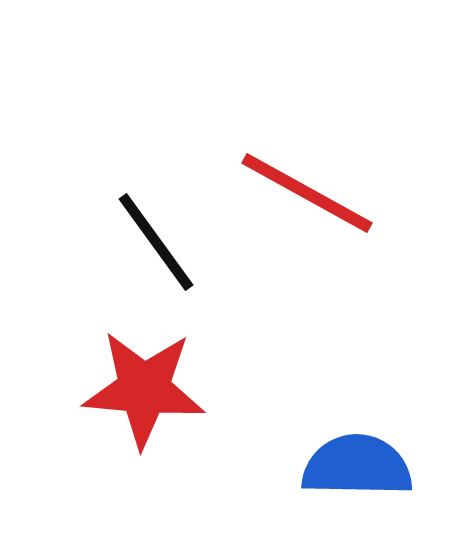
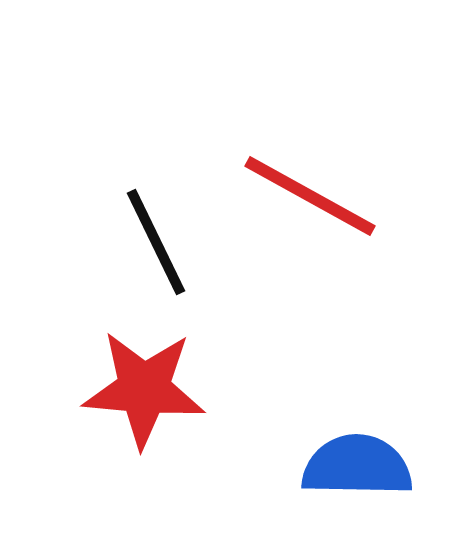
red line: moved 3 px right, 3 px down
black line: rotated 10 degrees clockwise
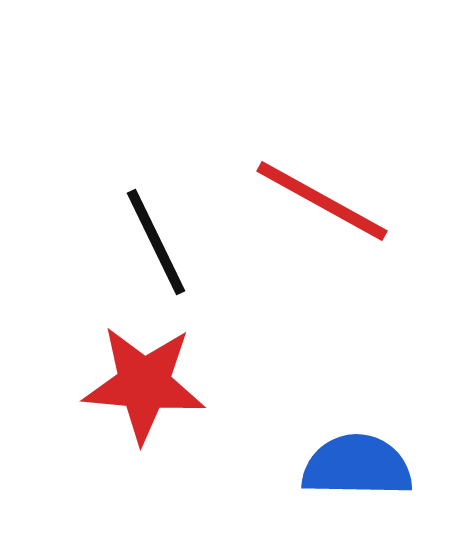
red line: moved 12 px right, 5 px down
red star: moved 5 px up
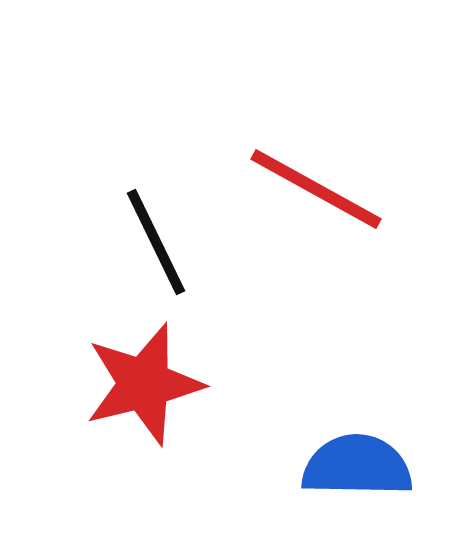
red line: moved 6 px left, 12 px up
red star: rotated 19 degrees counterclockwise
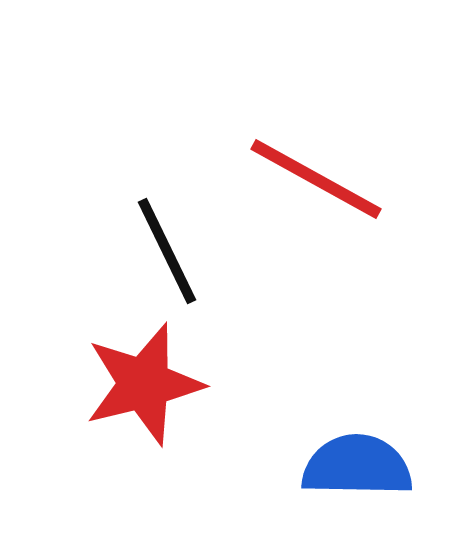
red line: moved 10 px up
black line: moved 11 px right, 9 px down
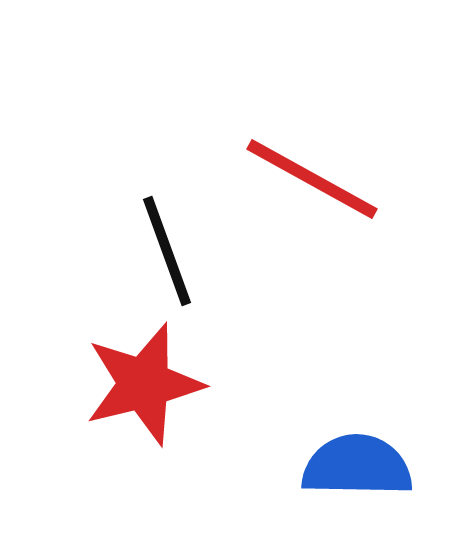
red line: moved 4 px left
black line: rotated 6 degrees clockwise
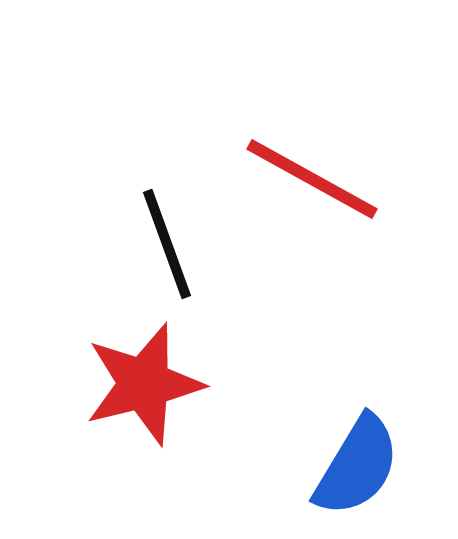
black line: moved 7 px up
blue semicircle: rotated 120 degrees clockwise
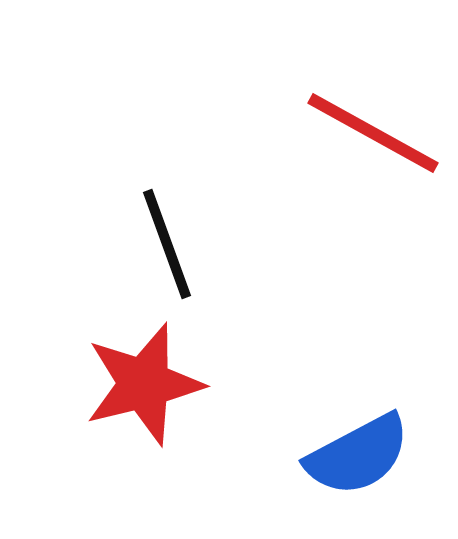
red line: moved 61 px right, 46 px up
blue semicircle: moved 1 px right, 11 px up; rotated 31 degrees clockwise
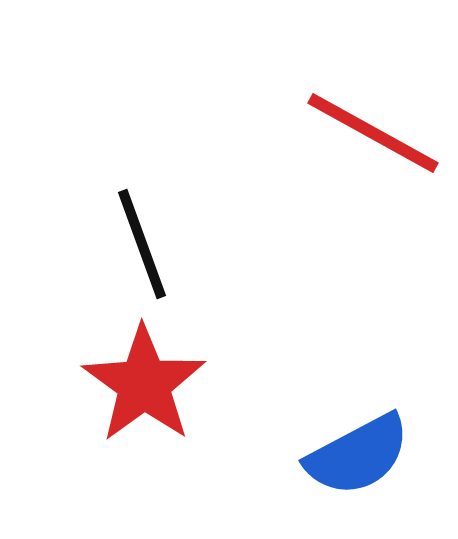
black line: moved 25 px left
red star: rotated 22 degrees counterclockwise
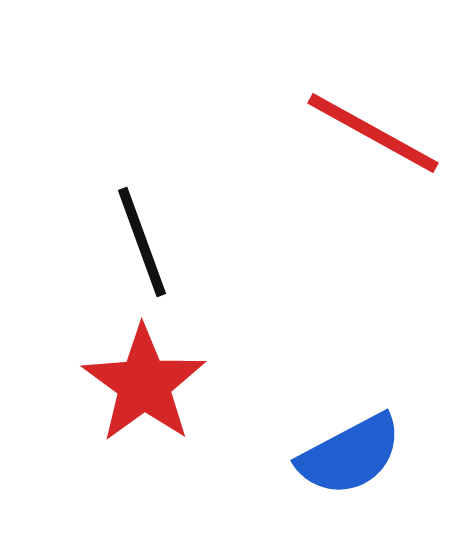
black line: moved 2 px up
blue semicircle: moved 8 px left
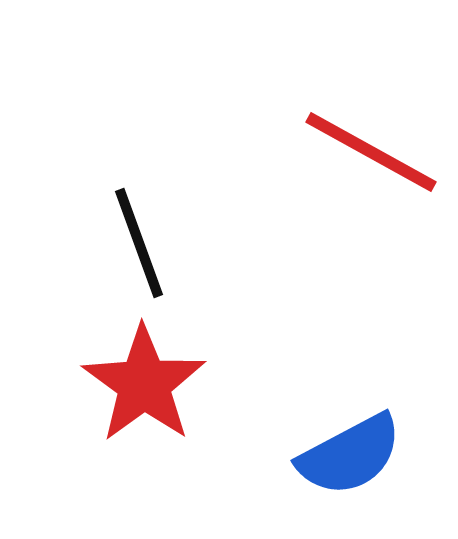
red line: moved 2 px left, 19 px down
black line: moved 3 px left, 1 px down
